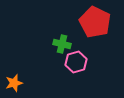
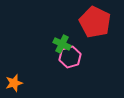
green cross: rotated 12 degrees clockwise
pink hexagon: moved 6 px left, 5 px up
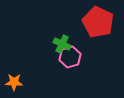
red pentagon: moved 3 px right
orange star: moved 1 px up; rotated 18 degrees clockwise
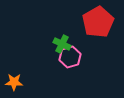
red pentagon: rotated 16 degrees clockwise
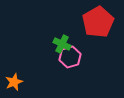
orange star: rotated 24 degrees counterclockwise
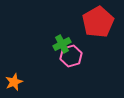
green cross: rotated 36 degrees clockwise
pink hexagon: moved 1 px right, 1 px up
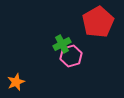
orange star: moved 2 px right
